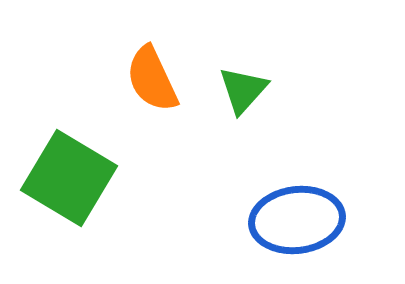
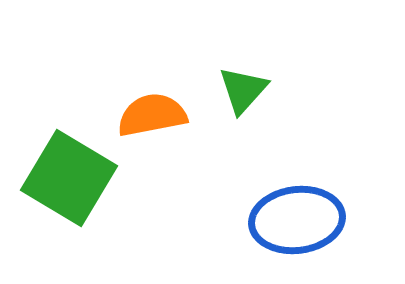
orange semicircle: moved 36 px down; rotated 104 degrees clockwise
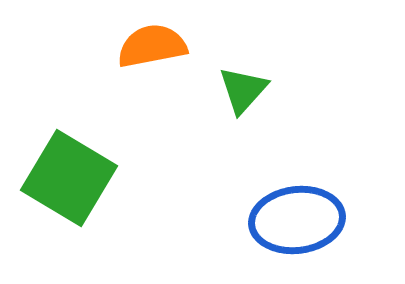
orange semicircle: moved 69 px up
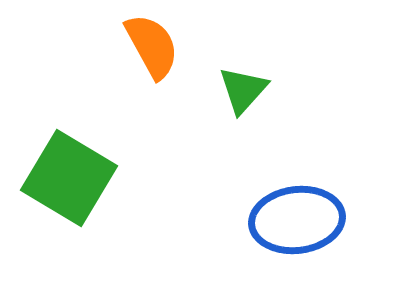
orange semicircle: rotated 72 degrees clockwise
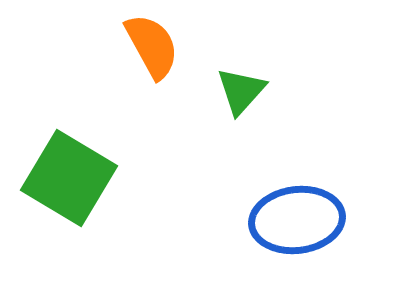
green triangle: moved 2 px left, 1 px down
